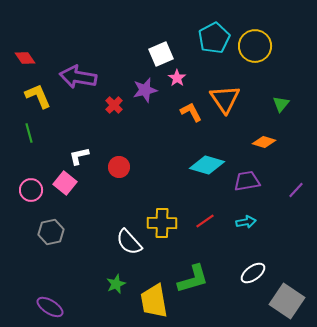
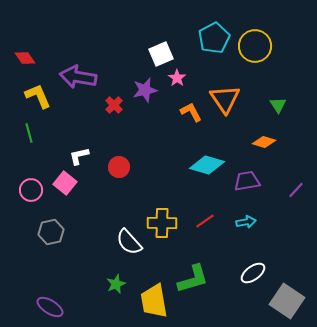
green triangle: moved 3 px left, 1 px down; rotated 12 degrees counterclockwise
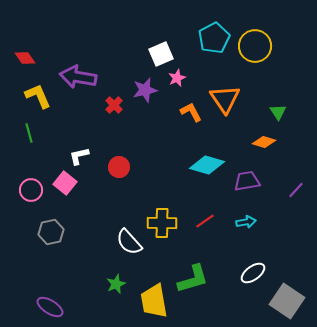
pink star: rotated 12 degrees clockwise
green triangle: moved 7 px down
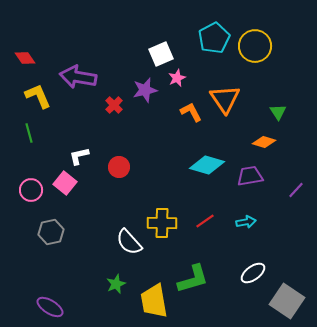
purple trapezoid: moved 3 px right, 5 px up
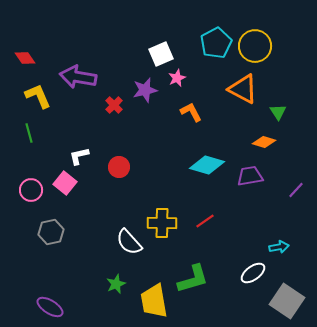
cyan pentagon: moved 2 px right, 5 px down
orange triangle: moved 18 px right, 10 px up; rotated 28 degrees counterclockwise
cyan arrow: moved 33 px right, 25 px down
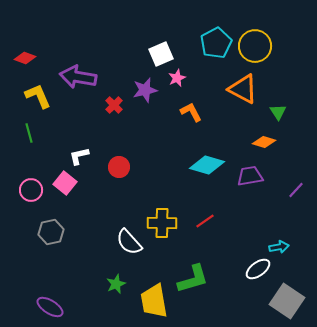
red diamond: rotated 35 degrees counterclockwise
white ellipse: moved 5 px right, 4 px up
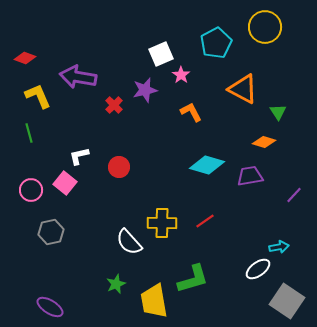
yellow circle: moved 10 px right, 19 px up
pink star: moved 4 px right, 3 px up; rotated 12 degrees counterclockwise
purple line: moved 2 px left, 5 px down
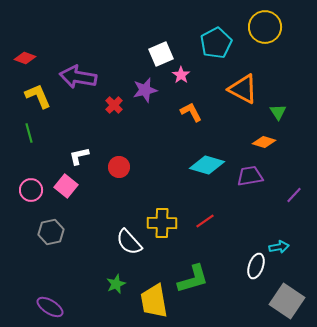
pink square: moved 1 px right, 3 px down
white ellipse: moved 2 px left, 3 px up; rotated 35 degrees counterclockwise
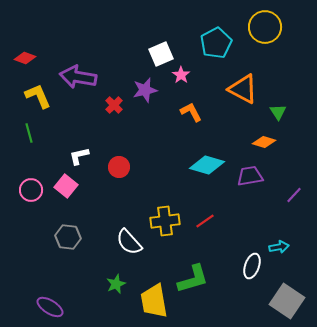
yellow cross: moved 3 px right, 2 px up; rotated 8 degrees counterclockwise
gray hexagon: moved 17 px right, 5 px down; rotated 20 degrees clockwise
white ellipse: moved 4 px left
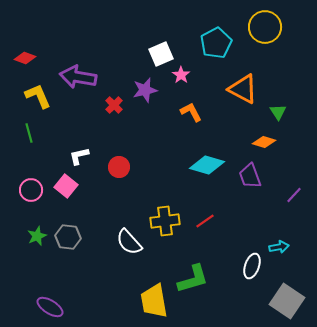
purple trapezoid: rotated 100 degrees counterclockwise
green star: moved 79 px left, 48 px up
